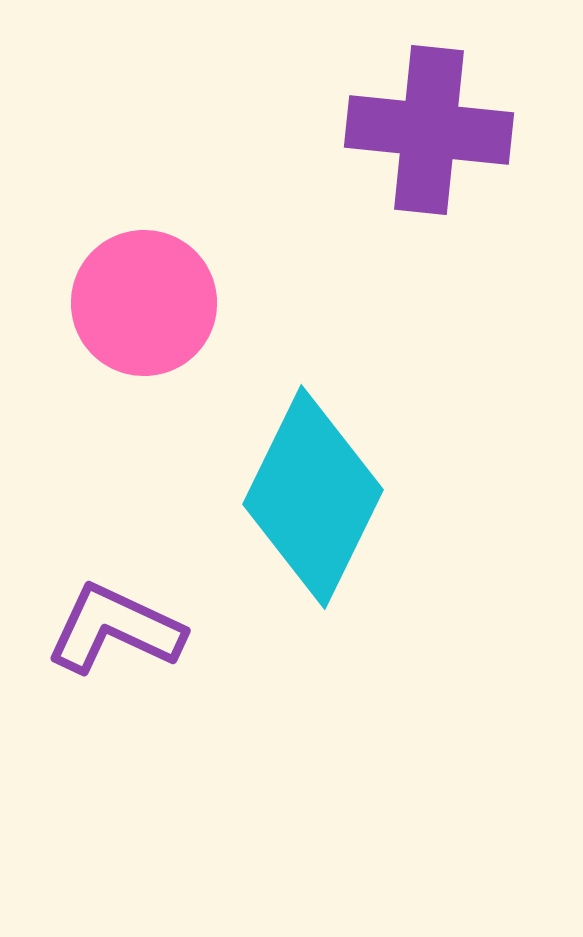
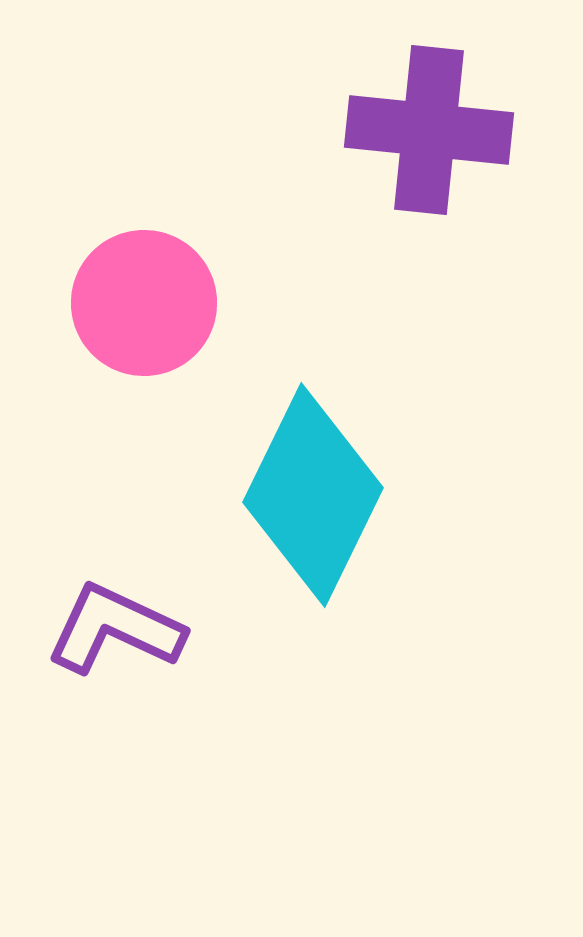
cyan diamond: moved 2 px up
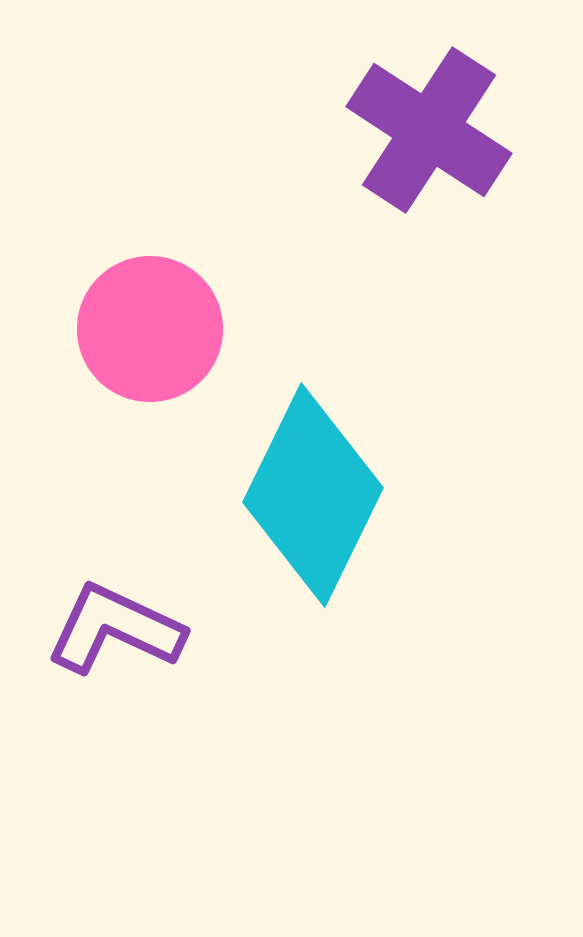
purple cross: rotated 27 degrees clockwise
pink circle: moved 6 px right, 26 px down
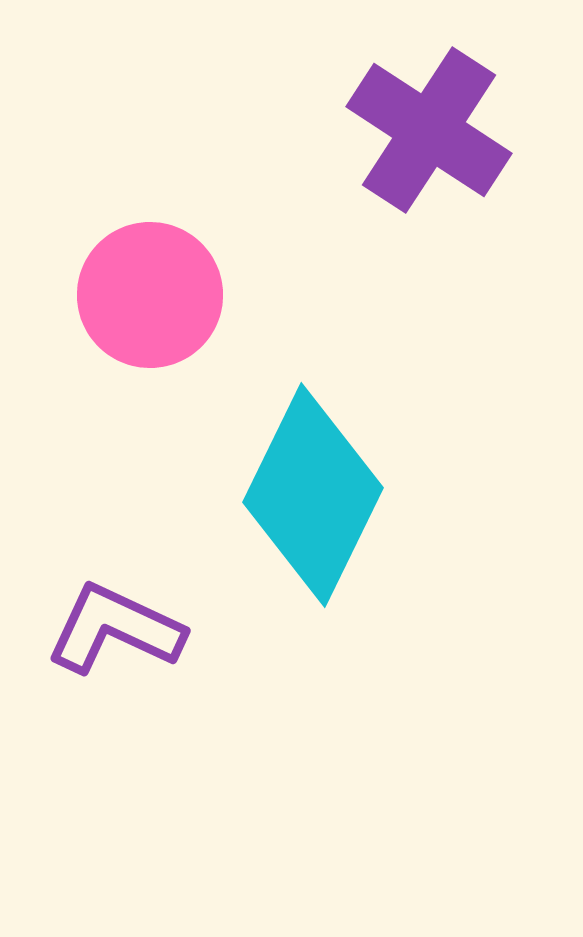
pink circle: moved 34 px up
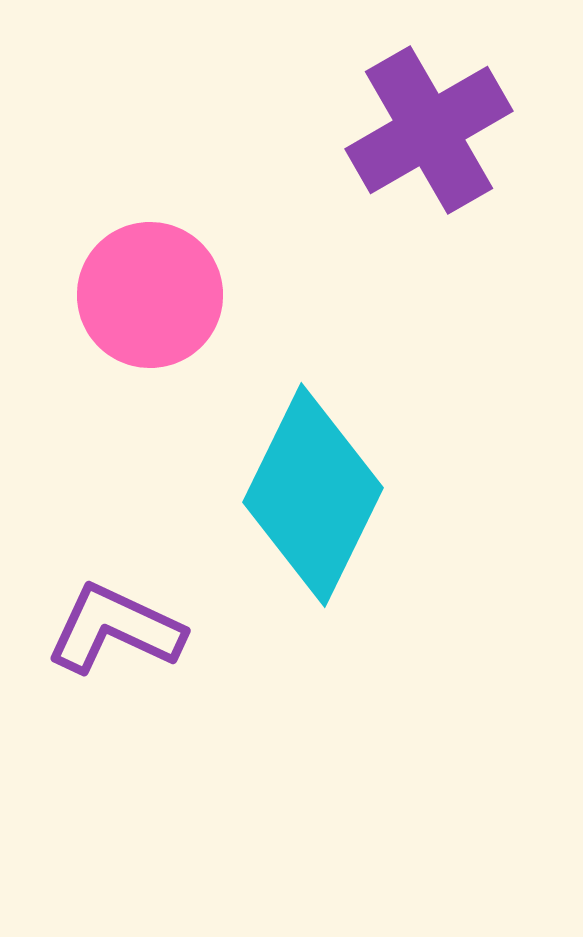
purple cross: rotated 27 degrees clockwise
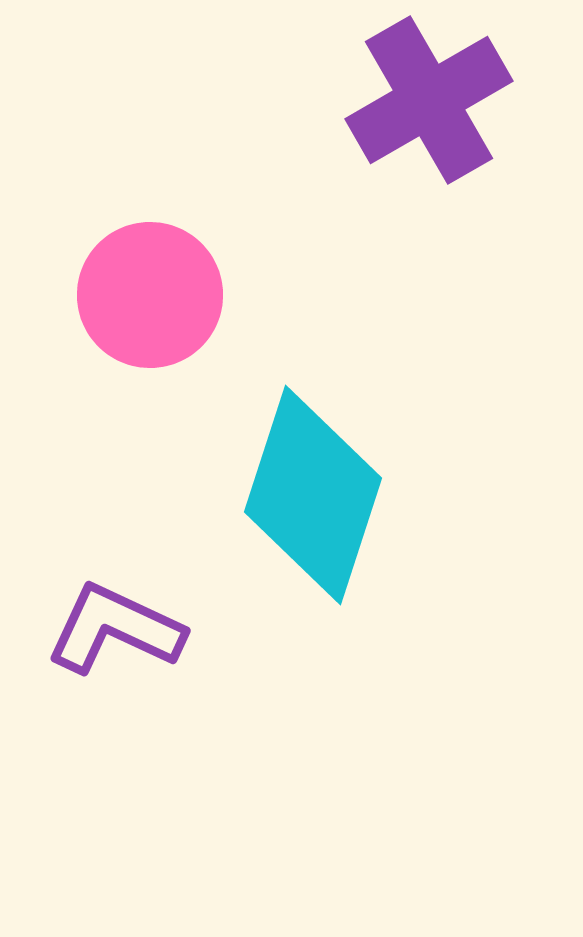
purple cross: moved 30 px up
cyan diamond: rotated 8 degrees counterclockwise
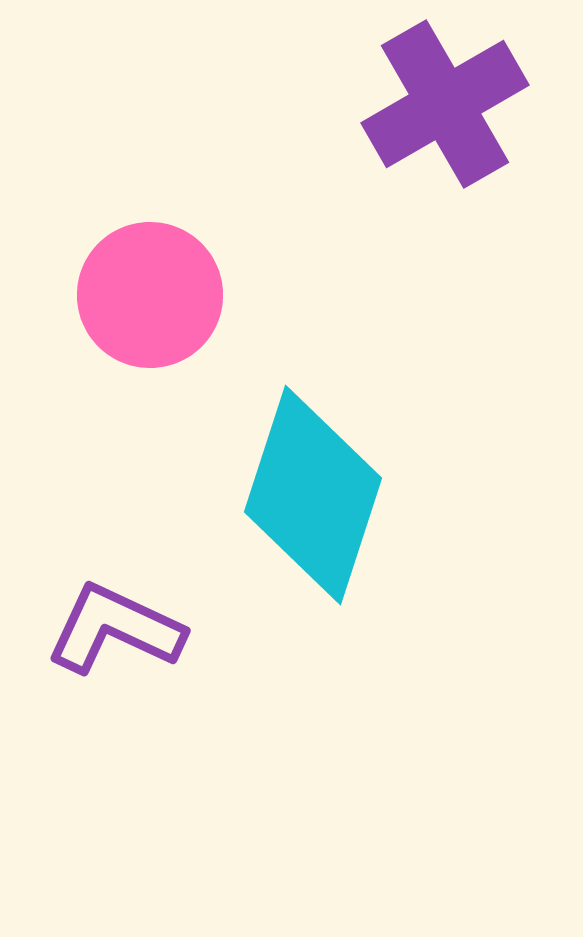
purple cross: moved 16 px right, 4 px down
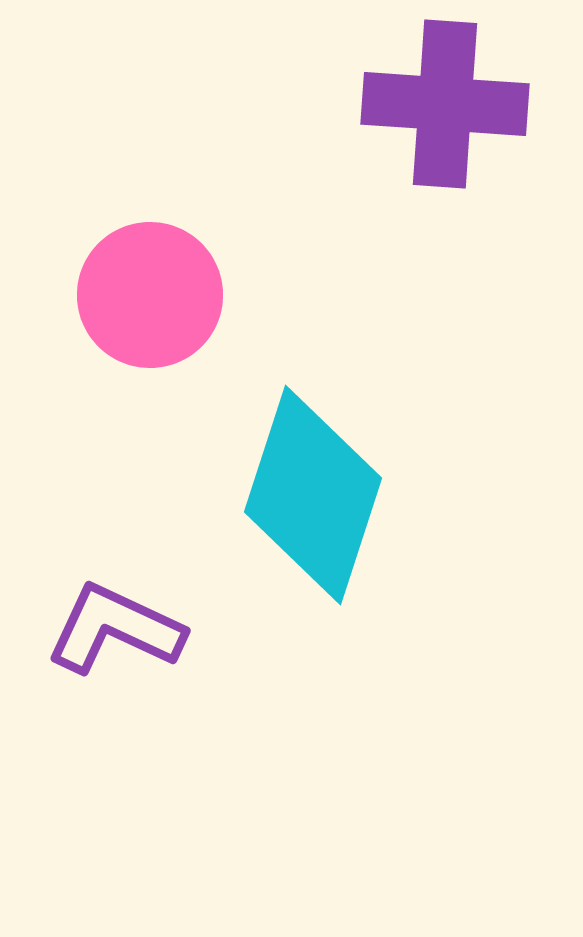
purple cross: rotated 34 degrees clockwise
